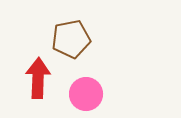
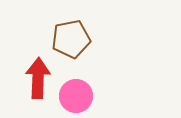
pink circle: moved 10 px left, 2 px down
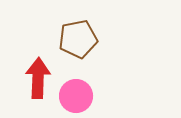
brown pentagon: moved 7 px right
